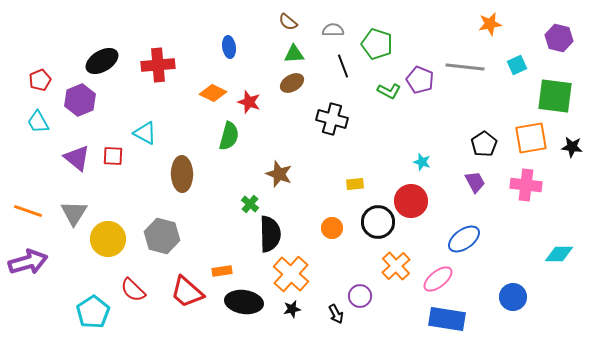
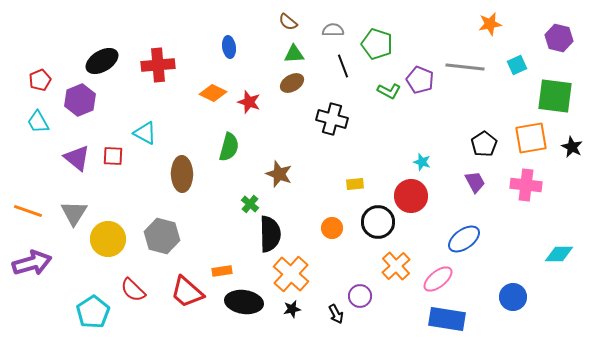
green semicircle at (229, 136): moved 11 px down
black star at (572, 147): rotated 20 degrees clockwise
red circle at (411, 201): moved 5 px up
purple arrow at (28, 262): moved 4 px right, 1 px down
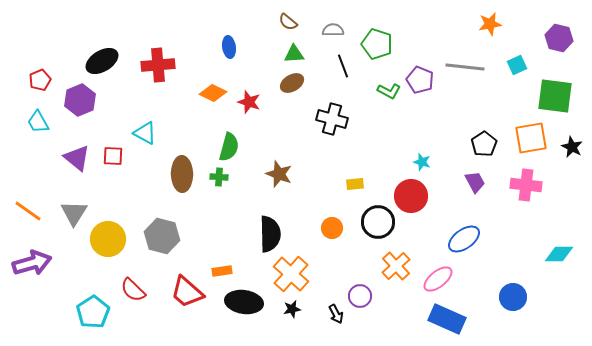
green cross at (250, 204): moved 31 px left, 27 px up; rotated 36 degrees counterclockwise
orange line at (28, 211): rotated 16 degrees clockwise
blue rectangle at (447, 319): rotated 15 degrees clockwise
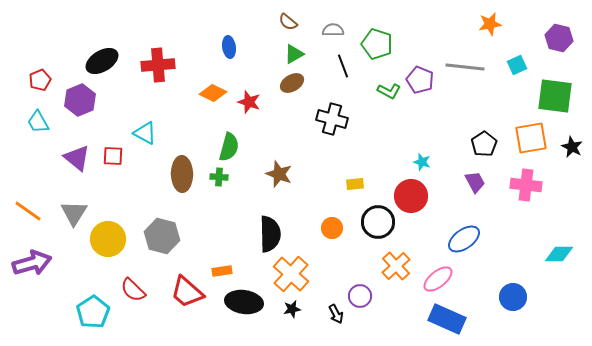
green triangle at (294, 54): rotated 25 degrees counterclockwise
